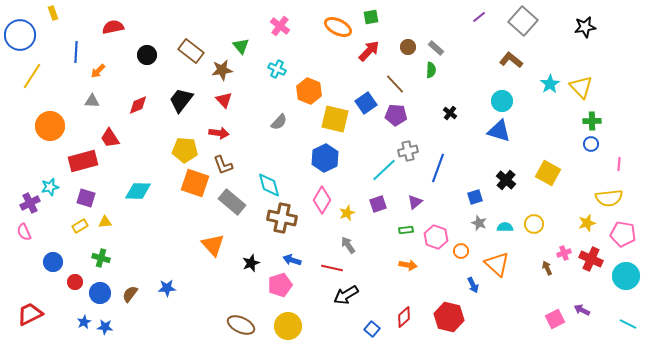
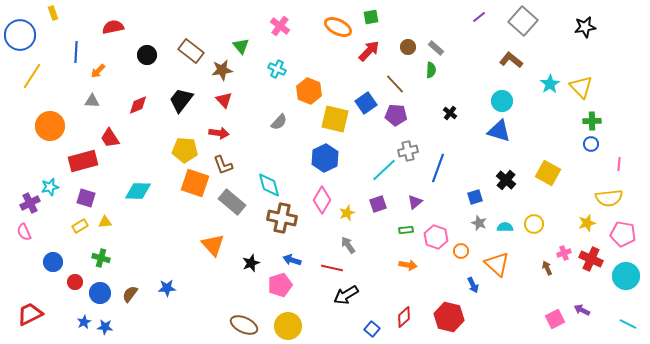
brown ellipse at (241, 325): moved 3 px right
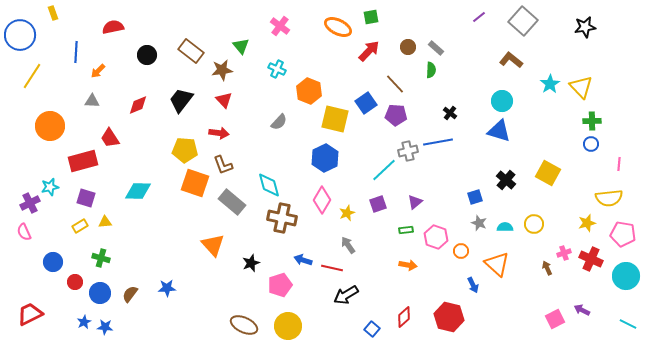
blue line at (438, 168): moved 26 px up; rotated 60 degrees clockwise
blue arrow at (292, 260): moved 11 px right
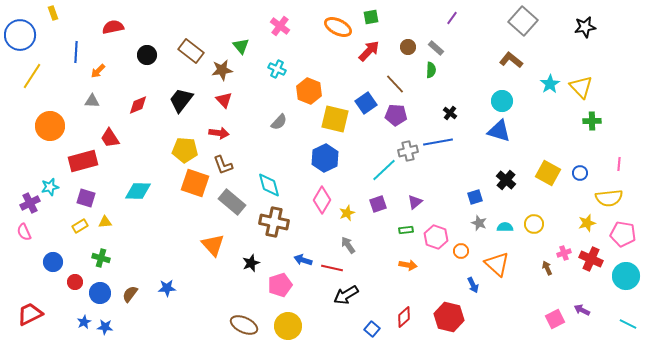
purple line at (479, 17): moved 27 px left, 1 px down; rotated 16 degrees counterclockwise
blue circle at (591, 144): moved 11 px left, 29 px down
brown cross at (282, 218): moved 8 px left, 4 px down
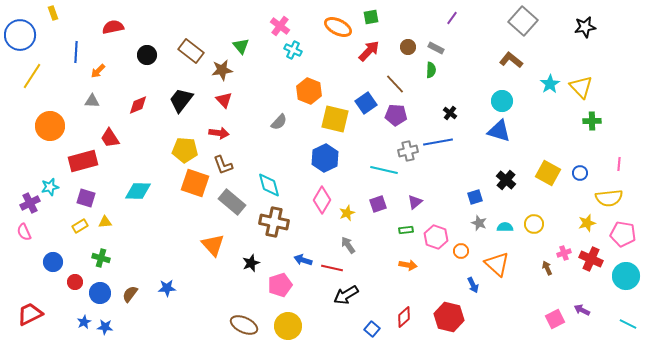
gray rectangle at (436, 48): rotated 14 degrees counterclockwise
cyan cross at (277, 69): moved 16 px right, 19 px up
cyan line at (384, 170): rotated 56 degrees clockwise
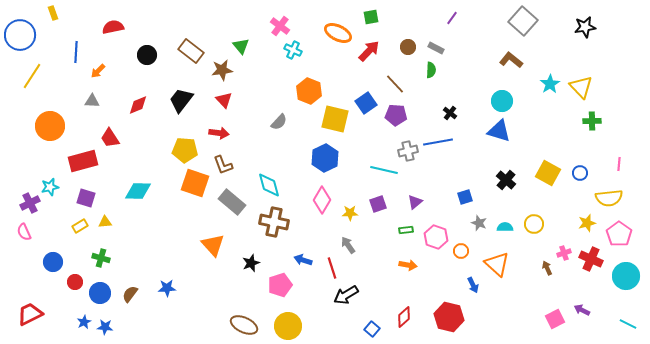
orange ellipse at (338, 27): moved 6 px down
blue square at (475, 197): moved 10 px left
yellow star at (347, 213): moved 3 px right; rotated 21 degrees clockwise
pink pentagon at (623, 234): moved 4 px left; rotated 25 degrees clockwise
red line at (332, 268): rotated 60 degrees clockwise
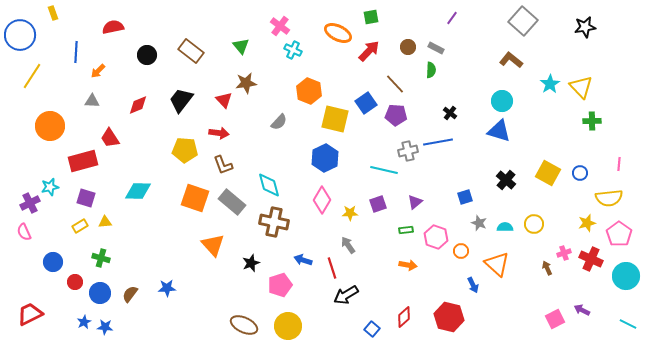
brown star at (222, 70): moved 24 px right, 13 px down
orange square at (195, 183): moved 15 px down
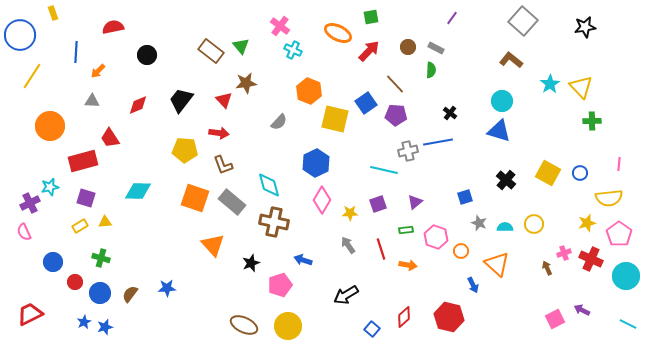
brown rectangle at (191, 51): moved 20 px right
blue hexagon at (325, 158): moved 9 px left, 5 px down
red line at (332, 268): moved 49 px right, 19 px up
blue star at (105, 327): rotated 21 degrees counterclockwise
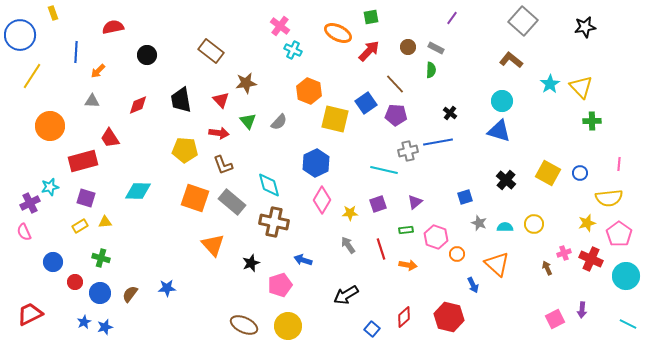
green triangle at (241, 46): moved 7 px right, 75 px down
black trapezoid at (181, 100): rotated 48 degrees counterclockwise
red triangle at (224, 100): moved 3 px left
orange circle at (461, 251): moved 4 px left, 3 px down
purple arrow at (582, 310): rotated 112 degrees counterclockwise
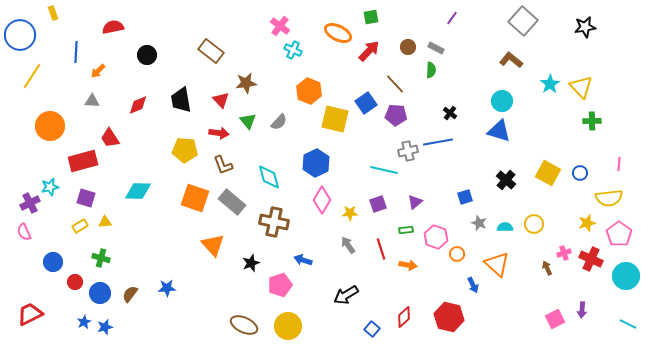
cyan diamond at (269, 185): moved 8 px up
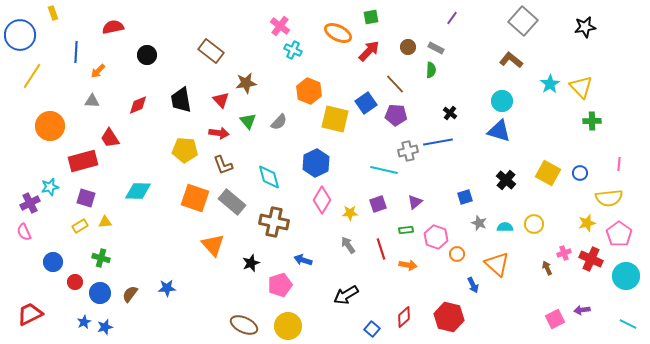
purple arrow at (582, 310): rotated 77 degrees clockwise
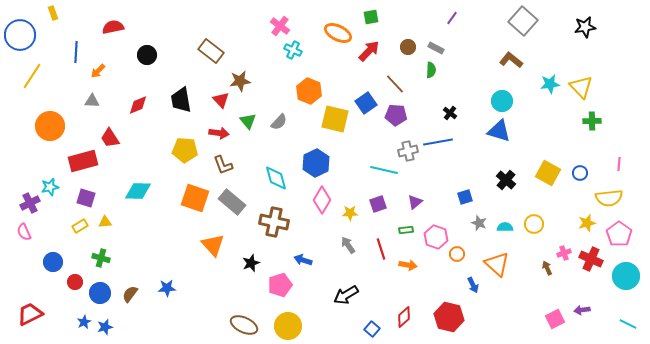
brown star at (246, 83): moved 6 px left, 2 px up
cyan star at (550, 84): rotated 24 degrees clockwise
cyan diamond at (269, 177): moved 7 px right, 1 px down
